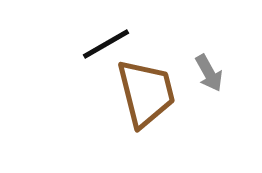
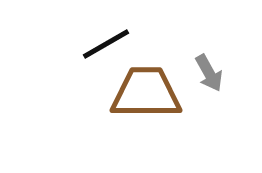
brown trapezoid: rotated 76 degrees counterclockwise
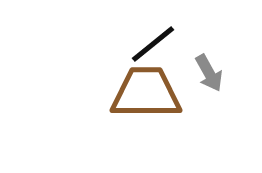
black line: moved 47 px right; rotated 9 degrees counterclockwise
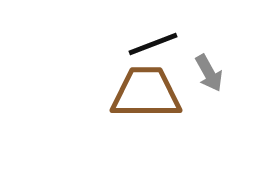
black line: rotated 18 degrees clockwise
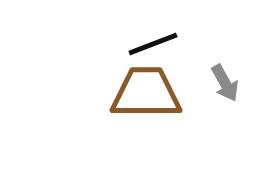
gray arrow: moved 16 px right, 10 px down
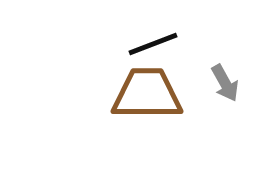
brown trapezoid: moved 1 px right, 1 px down
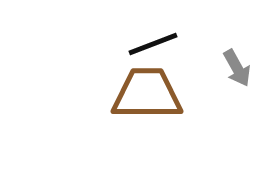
gray arrow: moved 12 px right, 15 px up
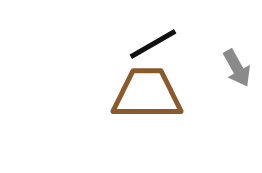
black line: rotated 9 degrees counterclockwise
